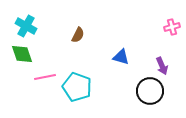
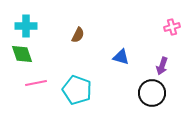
cyan cross: rotated 30 degrees counterclockwise
purple arrow: rotated 42 degrees clockwise
pink line: moved 9 px left, 6 px down
cyan pentagon: moved 3 px down
black circle: moved 2 px right, 2 px down
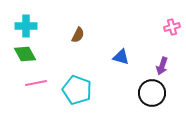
green diamond: moved 3 px right; rotated 10 degrees counterclockwise
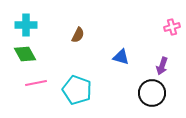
cyan cross: moved 1 px up
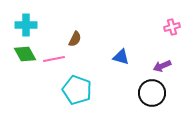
brown semicircle: moved 3 px left, 4 px down
purple arrow: rotated 48 degrees clockwise
pink line: moved 18 px right, 24 px up
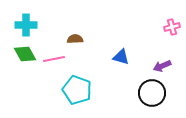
brown semicircle: rotated 119 degrees counterclockwise
